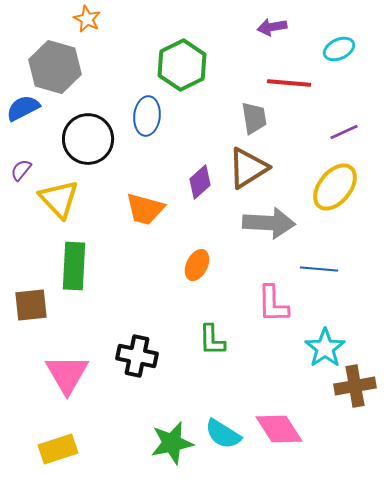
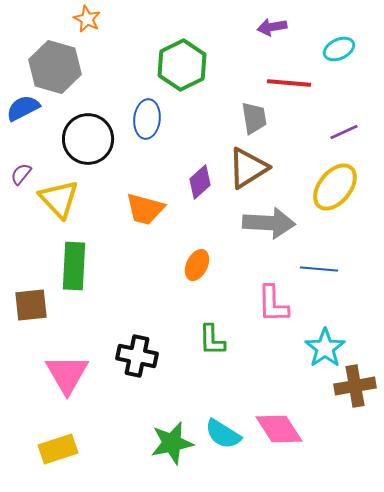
blue ellipse: moved 3 px down
purple semicircle: moved 4 px down
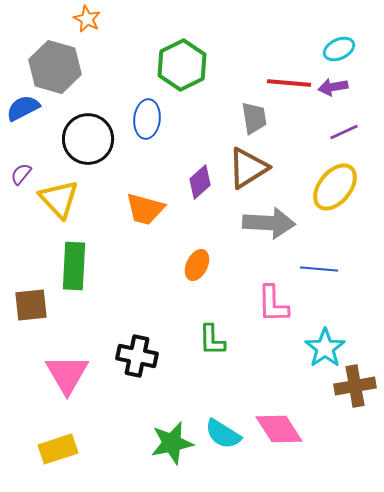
purple arrow: moved 61 px right, 60 px down
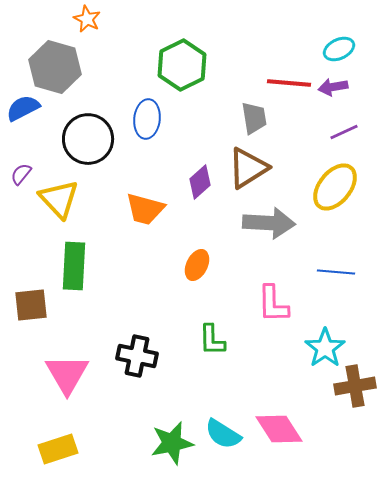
blue line: moved 17 px right, 3 px down
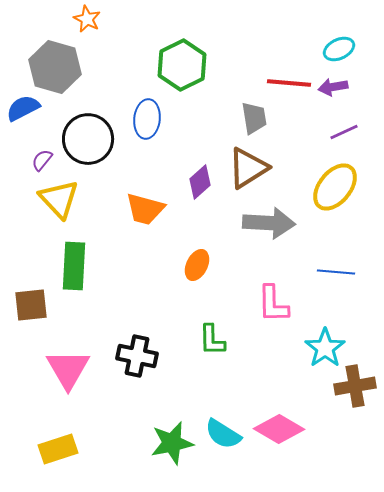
purple semicircle: moved 21 px right, 14 px up
pink triangle: moved 1 px right, 5 px up
pink diamond: rotated 27 degrees counterclockwise
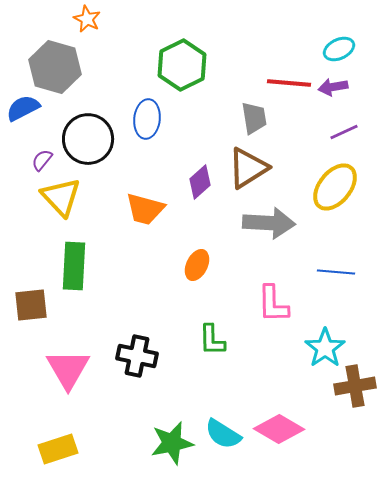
yellow triangle: moved 2 px right, 2 px up
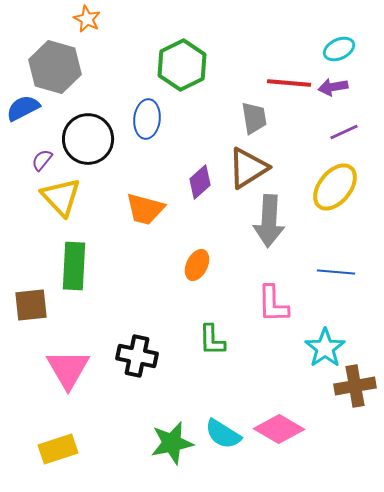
gray arrow: moved 2 px up; rotated 90 degrees clockwise
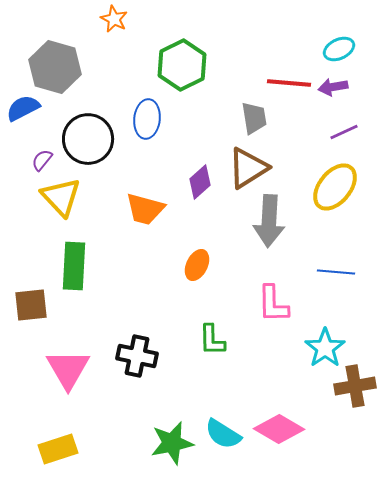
orange star: moved 27 px right
